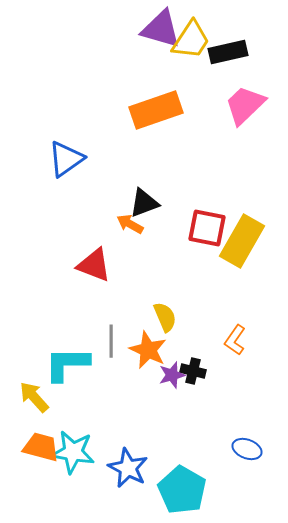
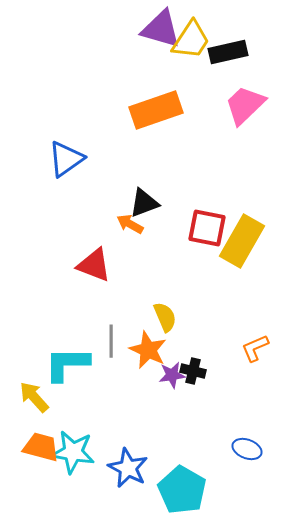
orange L-shape: moved 20 px right, 8 px down; rotated 32 degrees clockwise
purple star: rotated 8 degrees clockwise
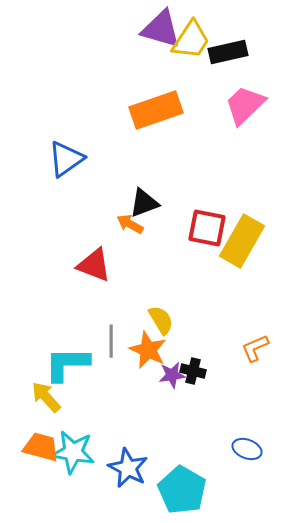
yellow semicircle: moved 4 px left, 3 px down; rotated 8 degrees counterclockwise
yellow arrow: moved 12 px right
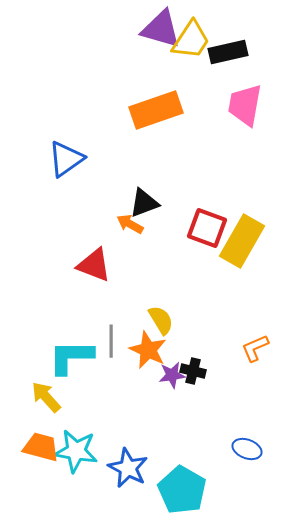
pink trapezoid: rotated 36 degrees counterclockwise
red square: rotated 9 degrees clockwise
cyan L-shape: moved 4 px right, 7 px up
cyan star: moved 3 px right, 1 px up
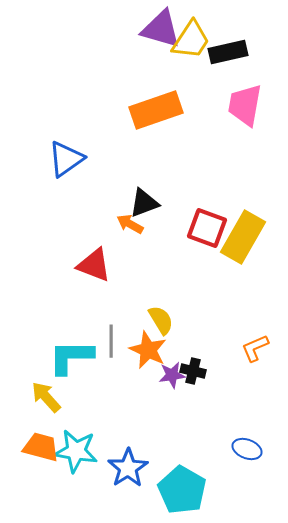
yellow rectangle: moved 1 px right, 4 px up
blue star: rotated 12 degrees clockwise
